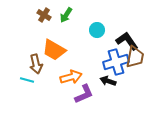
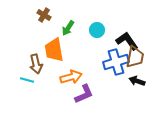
green arrow: moved 2 px right, 13 px down
orange trapezoid: rotated 50 degrees clockwise
black arrow: moved 29 px right
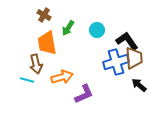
orange trapezoid: moved 7 px left, 7 px up
brown trapezoid: moved 1 px left, 1 px down; rotated 15 degrees counterclockwise
orange arrow: moved 9 px left
black arrow: moved 2 px right, 4 px down; rotated 21 degrees clockwise
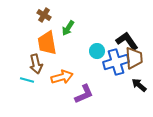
cyan circle: moved 21 px down
